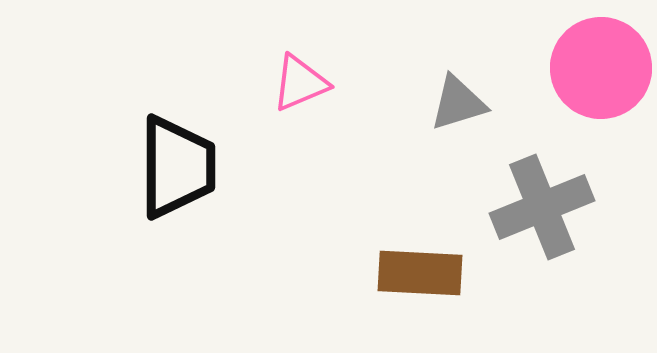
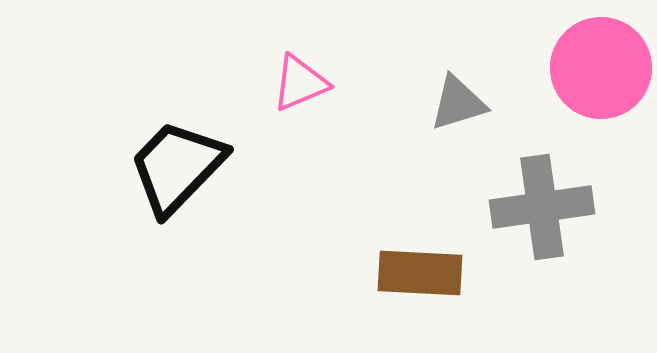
black trapezoid: rotated 136 degrees counterclockwise
gray cross: rotated 14 degrees clockwise
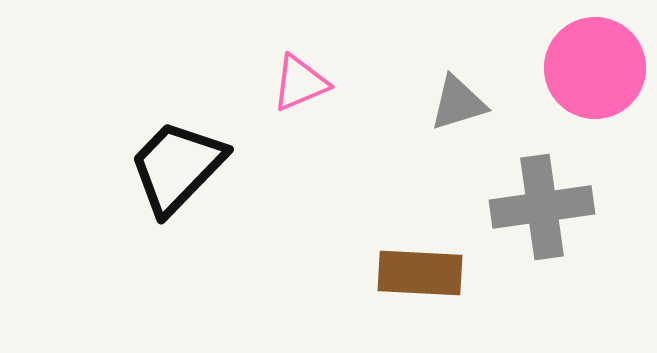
pink circle: moved 6 px left
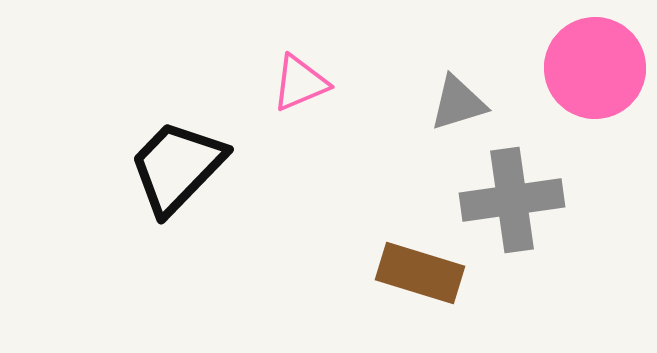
gray cross: moved 30 px left, 7 px up
brown rectangle: rotated 14 degrees clockwise
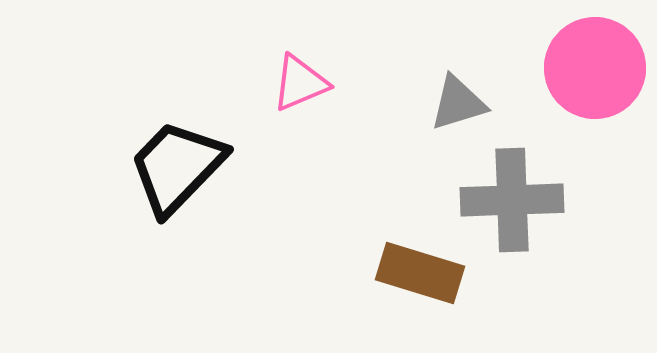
gray cross: rotated 6 degrees clockwise
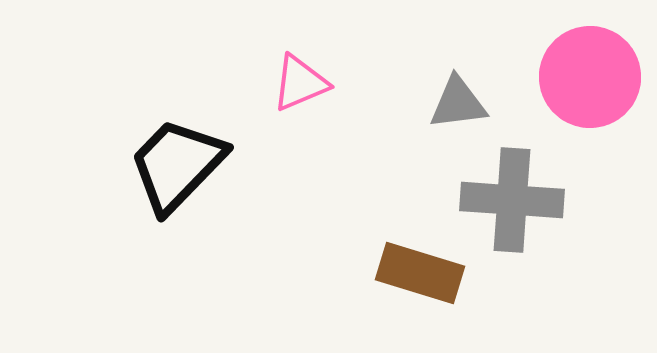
pink circle: moved 5 px left, 9 px down
gray triangle: rotated 10 degrees clockwise
black trapezoid: moved 2 px up
gray cross: rotated 6 degrees clockwise
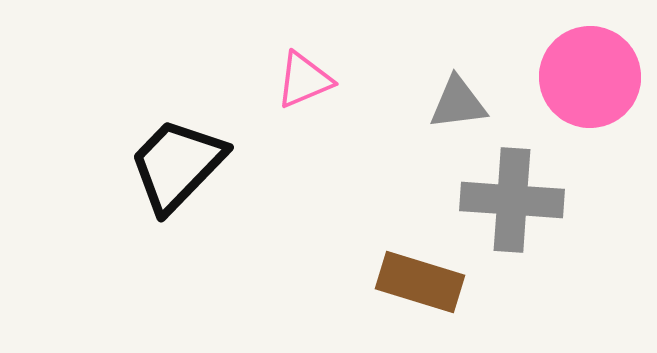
pink triangle: moved 4 px right, 3 px up
brown rectangle: moved 9 px down
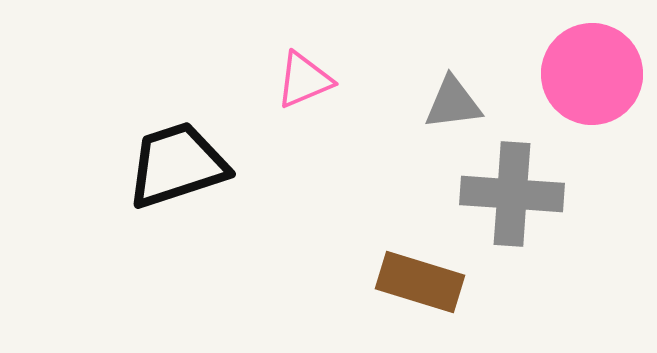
pink circle: moved 2 px right, 3 px up
gray triangle: moved 5 px left
black trapezoid: rotated 28 degrees clockwise
gray cross: moved 6 px up
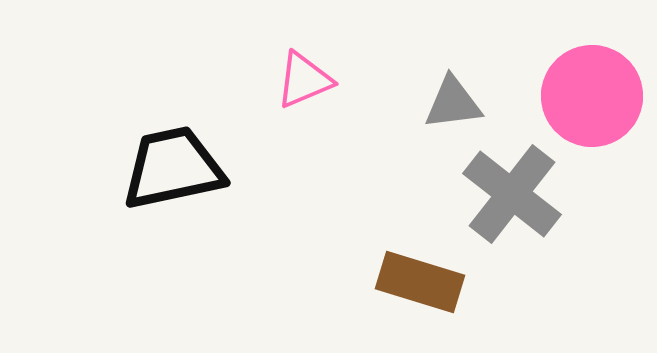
pink circle: moved 22 px down
black trapezoid: moved 4 px left, 3 px down; rotated 6 degrees clockwise
gray cross: rotated 34 degrees clockwise
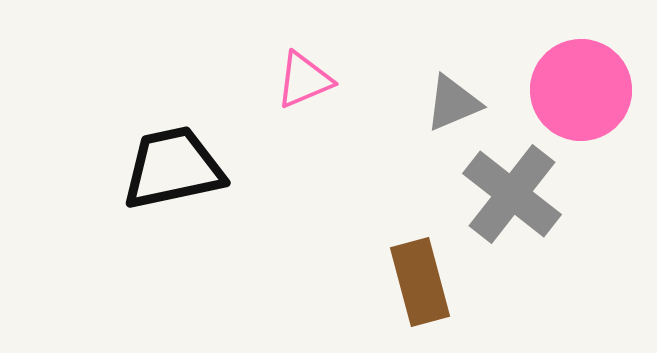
pink circle: moved 11 px left, 6 px up
gray triangle: rotated 16 degrees counterclockwise
brown rectangle: rotated 58 degrees clockwise
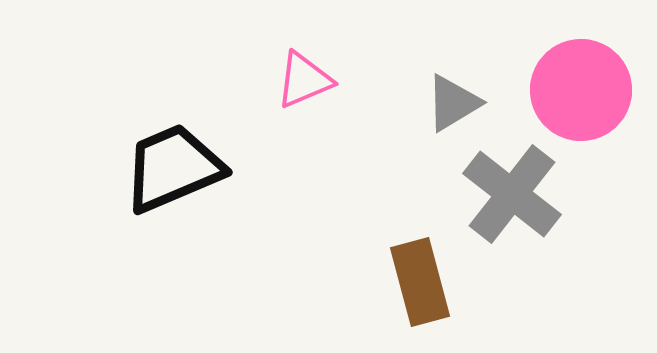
gray triangle: rotated 8 degrees counterclockwise
black trapezoid: rotated 11 degrees counterclockwise
